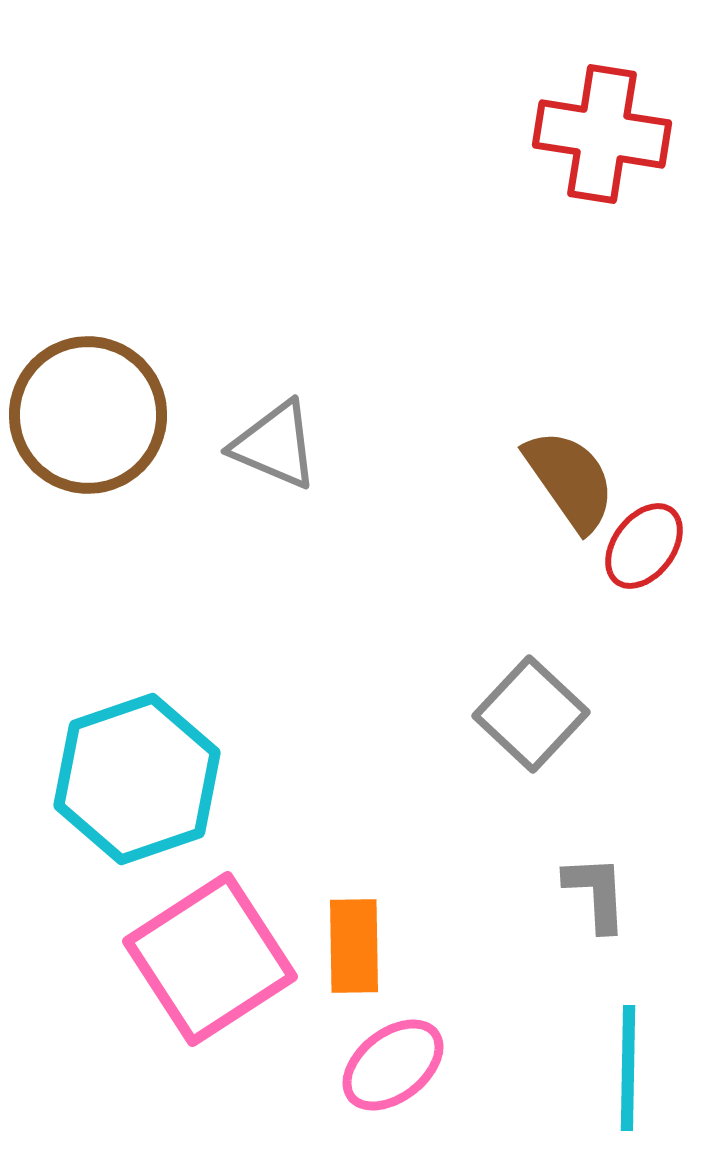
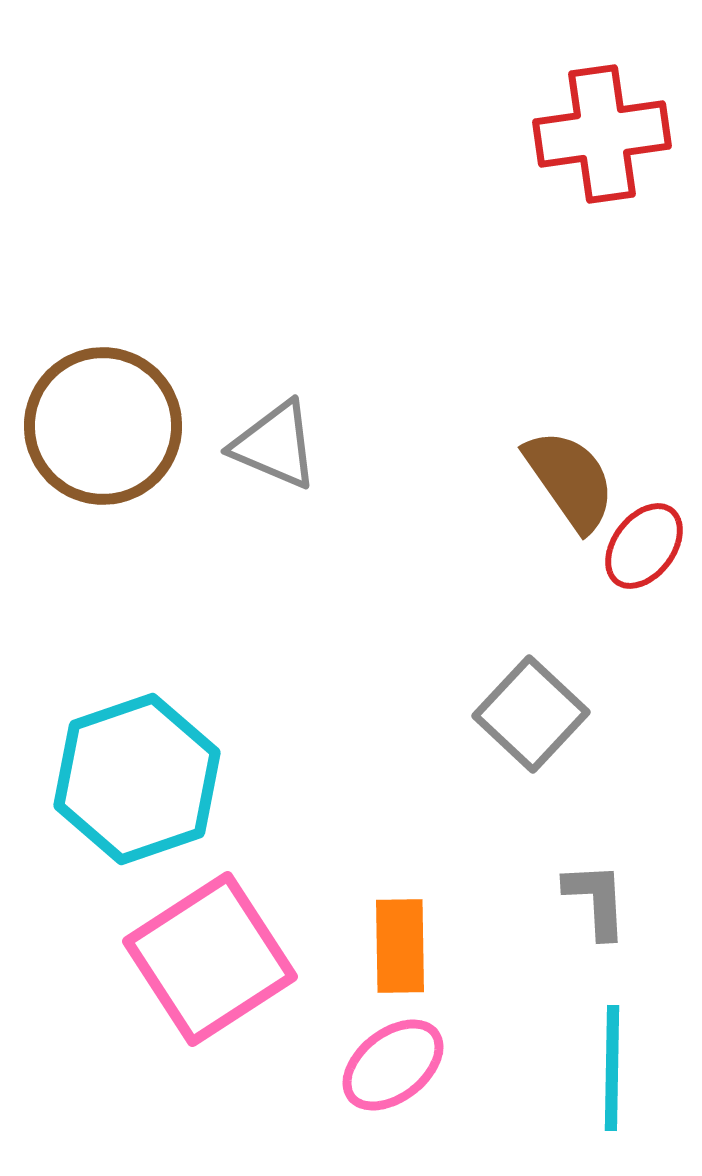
red cross: rotated 17 degrees counterclockwise
brown circle: moved 15 px right, 11 px down
gray L-shape: moved 7 px down
orange rectangle: moved 46 px right
cyan line: moved 16 px left
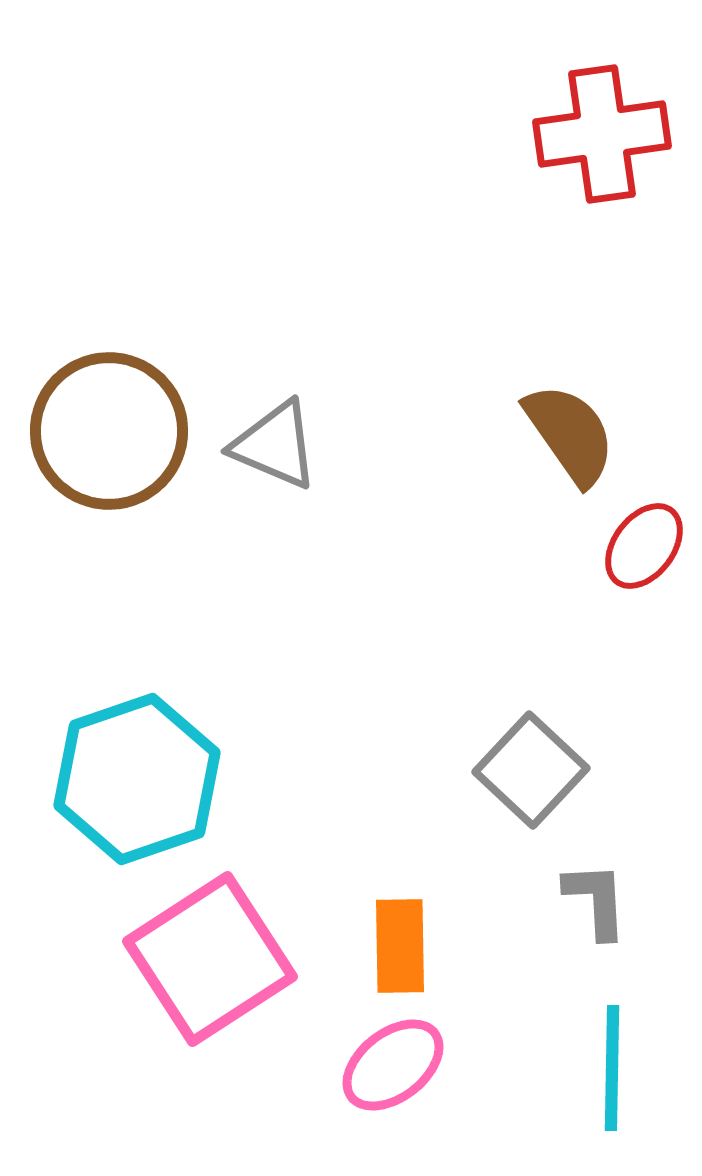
brown circle: moved 6 px right, 5 px down
brown semicircle: moved 46 px up
gray square: moved 56 px down
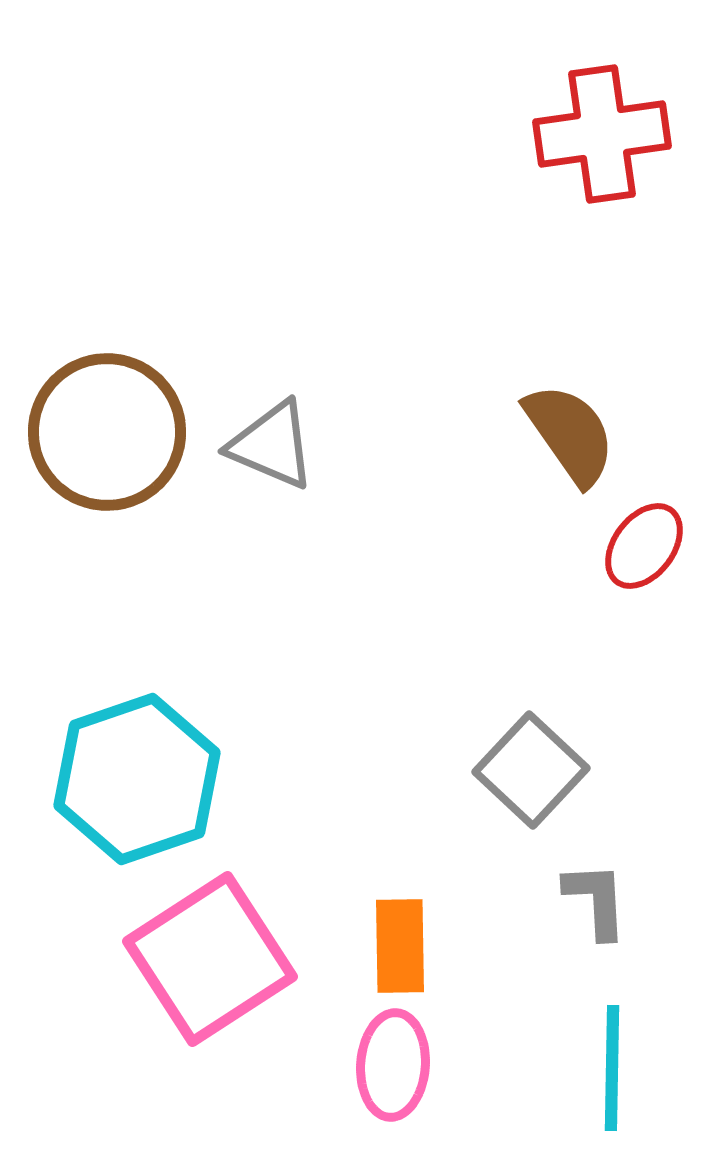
brown circle: moved 2 px left, 1 px down
gray triangle: moved 3 px left
pink ellipse: rotated 48 degrees counterclockwise
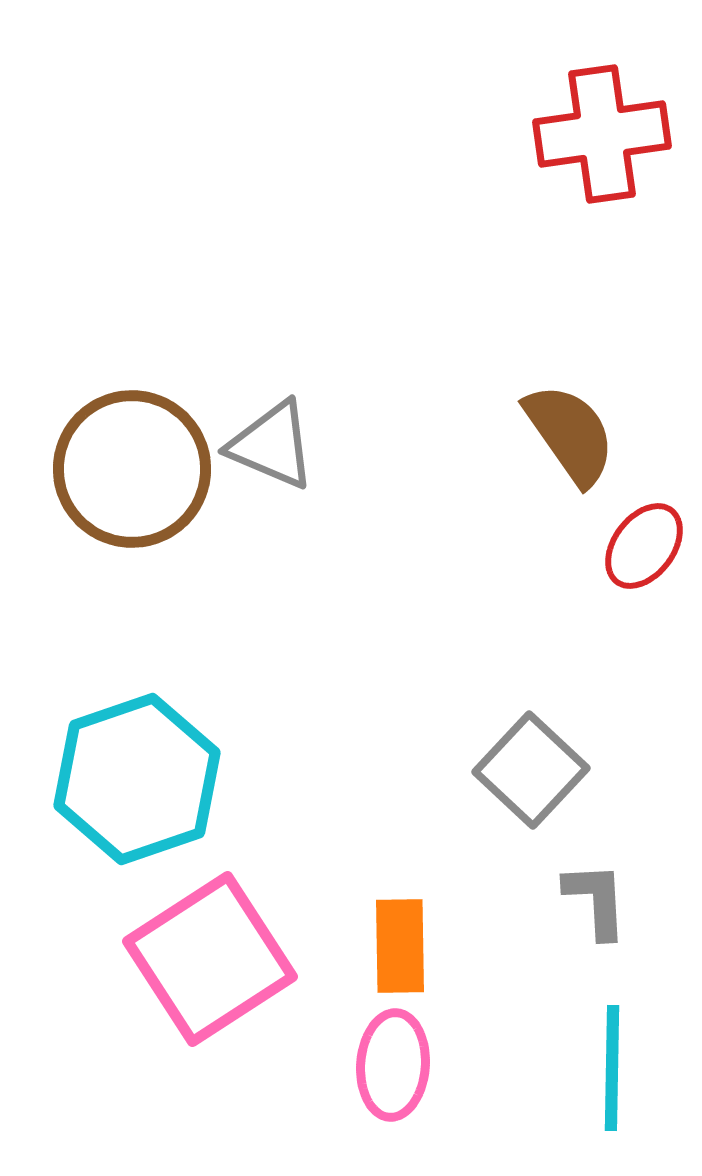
brown circle: moved 25 px right, 37 px down
